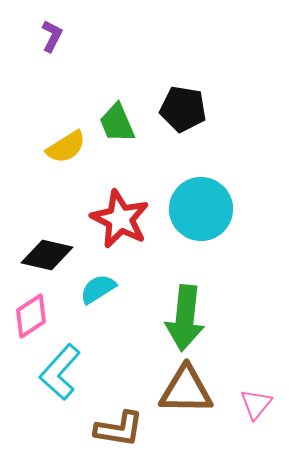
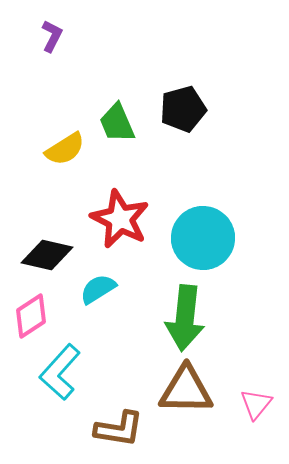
black pentagon: rotated 24 degrees counterclockwise
yellow semicircle: moved 1 px left, 2 px down
cyan circle: moved 2 px right, 29 px down
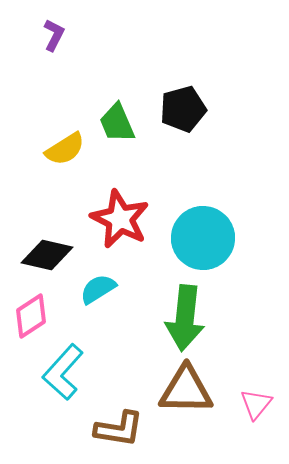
purple L-shape: moved 2 px right, 1 px up
cyan L-shape: moved 3 px right
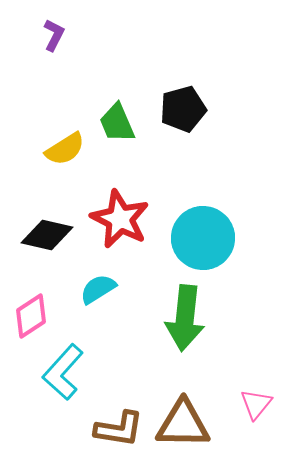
black diamond: moved 20 px up
brown triangle: moved 3 px left, 34 px down
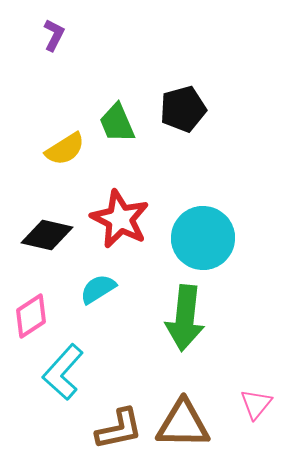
brown L-shape: rotated 21 degrees counterclockwise
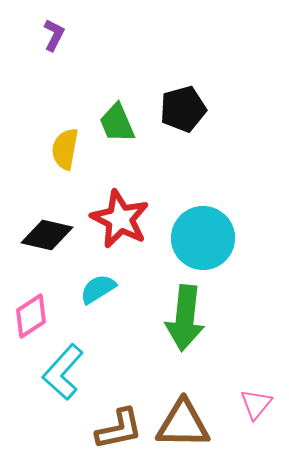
yellow semicircle: rotated 132 degrees clockwise
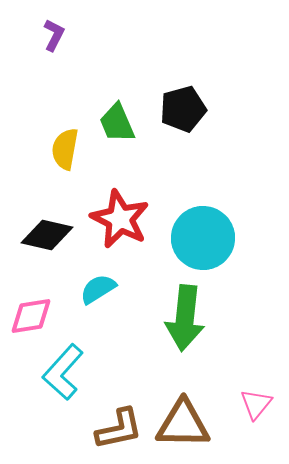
pink diamond: rotated 24 degrees clockwise
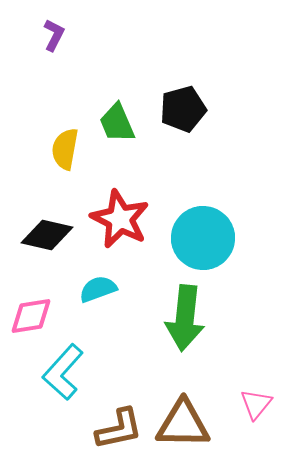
cyan semicircle: rotated 12 degrees clockwise
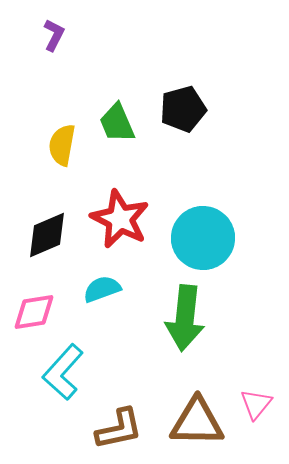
yellow semicircle: moved 3 px left, 4 px up
black diamond: rotated 36 degrees counterclockwise
cyan semicircle: moved 4 px right
pink diamond: moved 3 px right, 4 px up
brown triangle: moved 14 px right, 2 px up
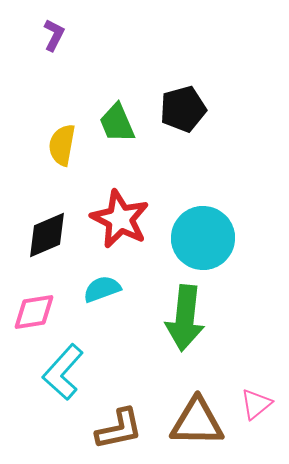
pink triangle: rotated 12 degrees clockwise
